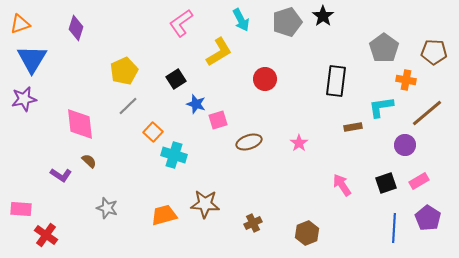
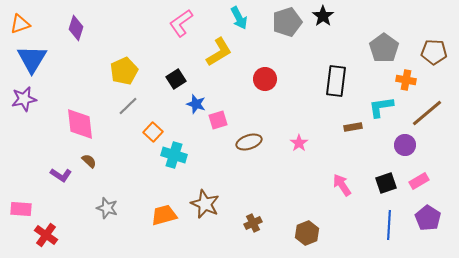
cyan arrow at (241, 20): moved 2 px left, 2 px up
brown star at (205, 204): rotated 20 degrees clockwise
blue line at (394, 228): moved 5 px left, 3 px up
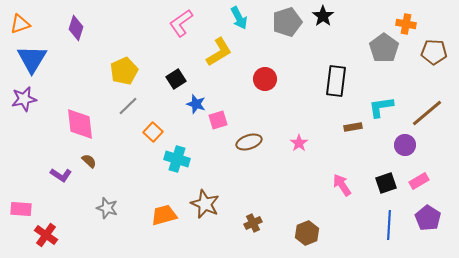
orange cross at (406, 80): moved 56 px up
cyan cross at (174, 155): moved 3 px right, 4 px down
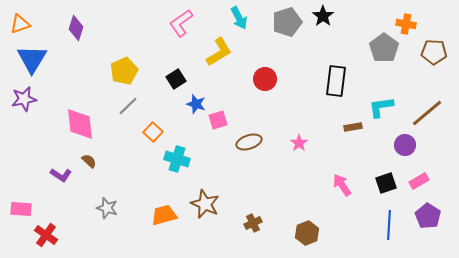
purple pentagon at (428, 218): moved 2 px up
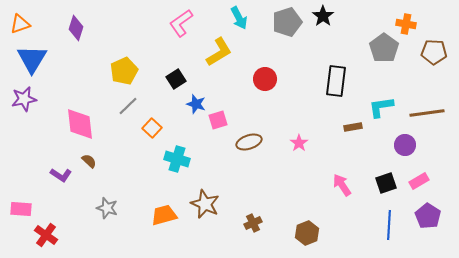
brown line at (427, 113): rotated 32 degrees clockwise
orange square at (153, 132): moved 1 px left, 4 px up
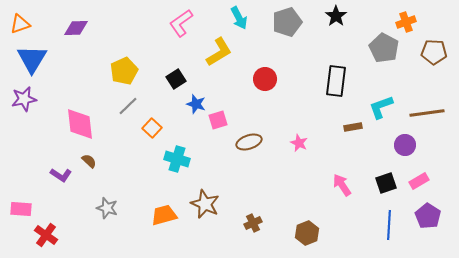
black star at (323, 16): moved 13 px right
orange cross at (406, 24): moved 2 px up; rotated 30 degrees counterclockwise
purple diamond at (76, 28): rotated 70 degrees clockwise
gray pentagon at (384, 48): rotated 8 degrees counterclockwise
cyan L-shape at (381, 107): rotated 12 degrees counterclockwise
pink star at (299, 143): rotated 12 degrees counterclockwise
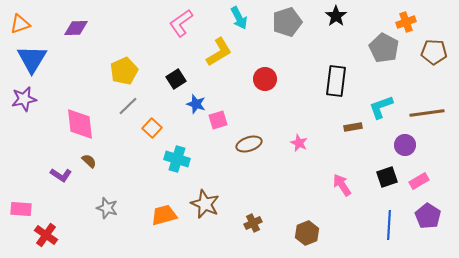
brown ellipse at (249, 142): moved 2 px down
black square at (386, 183): moved 1 px right, 6 px up
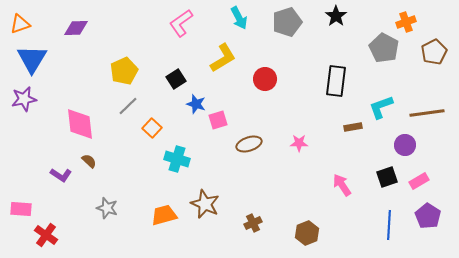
yellow L-shape at (219, 52): moved 4 px right, 6 px down
brown pentagon at (434, 52): rotated 30 degrees counterclockwise
pink star at (299, 143): rotated 24 degrees counterclockwise
